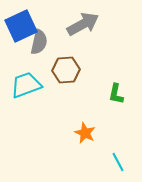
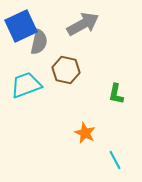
brown hexagon: rotated 16 degrees clockwise
cyan line: moved 3 px left, 2 px up
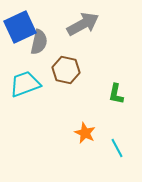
blue square: moved 1 px left, 1 px down
cyan trapezoid: moved 1 px left, 1 px up
cyan line: moved 2 px right, 12 px up
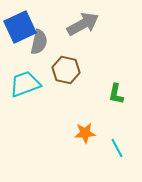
orange star: rotated 30 degrees counterclockwise
